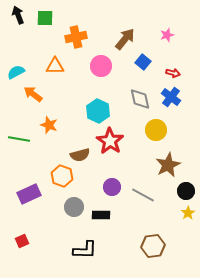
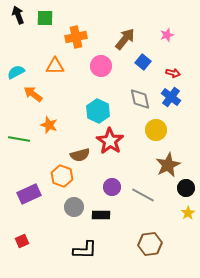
black circle: moved 3 px up
brown hexagon: moved 3 px left, 2 px up
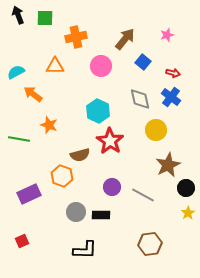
gray circle: moved 2 px right, 5 px down
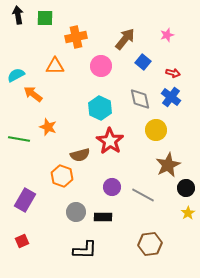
black arrow: rotated 12 degrees clockwise
cyan semicircle: moved 3 px down
cyan hexagon: moved 2 px right, 3 px up
orange star: moved 1 px left, 2 px down
purple rectangle: moved 4 px left, 6 px down; rotated 35 degrees counterclockwise
black rectangle: moved 2 px right, 2 px down
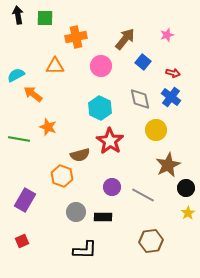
brown hexagon: moved 1 px right, 3 px up
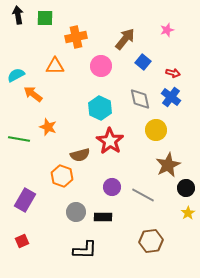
pink star: moved 5 px up
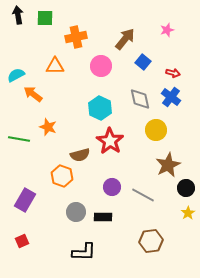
black L-shape: moved 1 px left, 2 px down
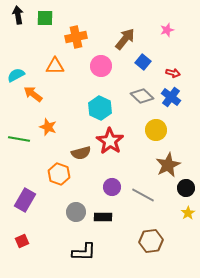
gray diamond: moved 2 px right, 3 px up; rotated 35 degrees counterclockwise
brown semicircle: moved 1 px right, 2 px up
orange hexagon: moved 3 px left, 2 px up
